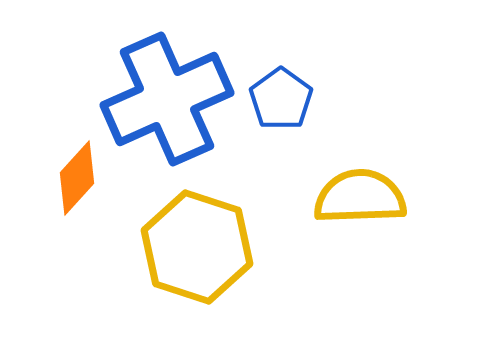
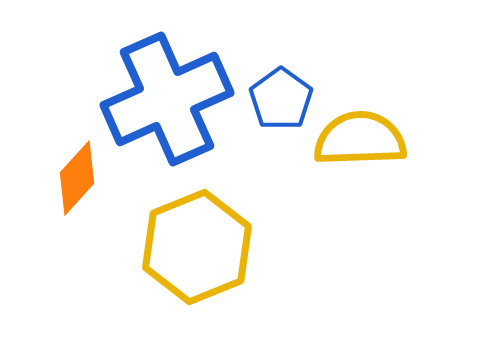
yellow semicircle: moved 58 px up
yellow hexagon: rotated 20 degrees clockwise
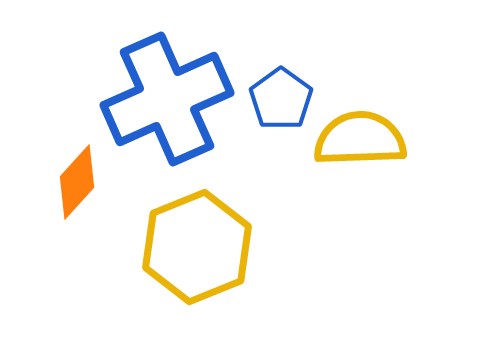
orange diamond: moved 4 px down
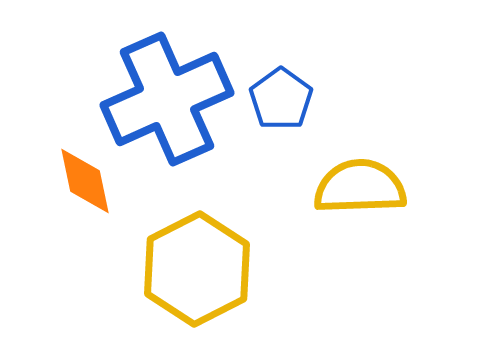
yellow semicircle: moved 48 px down
orange diamond: moved 8 px right, 1 px up; rotated 54 degrees counterclockwise
yellow hexagon: moved 22 px down; rotated 5 degrees counterclockwise
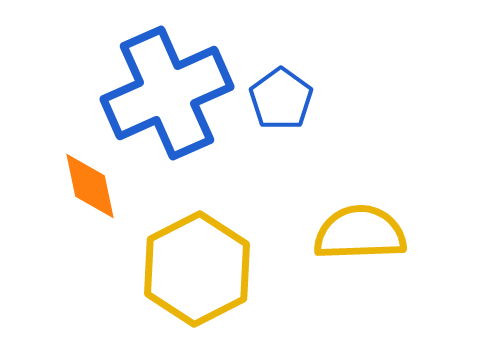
blue cross: moved 6 px up
orange diamond: moved 5 px right, 5 px down
yellow semicircle: moved 46 px down
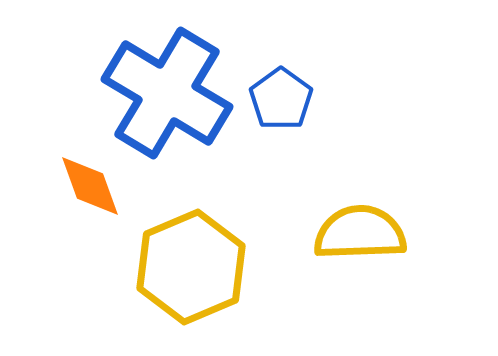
blue cross: rotated 35 degrees counterclockwise
orange diamond: rotated 8 degrees counterclockwise
yellow hexagon: moved 6 px left, 2 px up; rotated 4 degrees clockwise
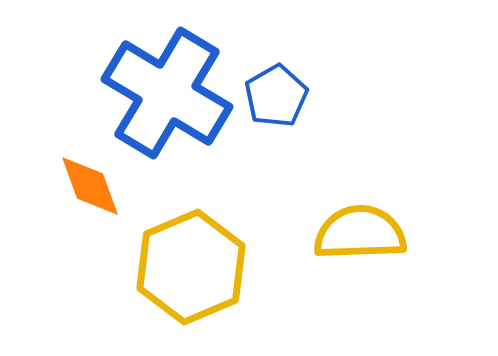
blue pentagon: moved 5 px left, 3 px up; rotated 6 degrees clockwise
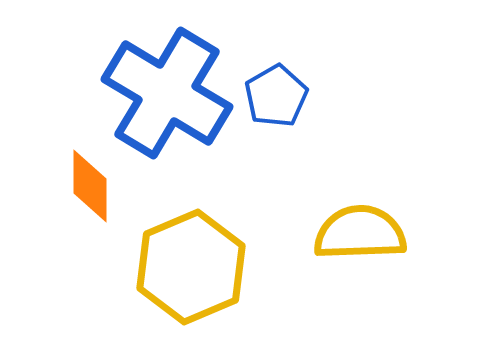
orange diamond: rotated 20 degrees clockwise
